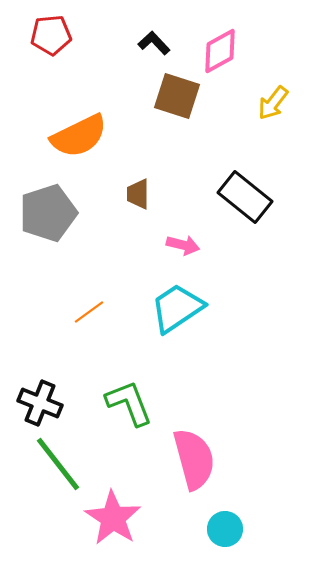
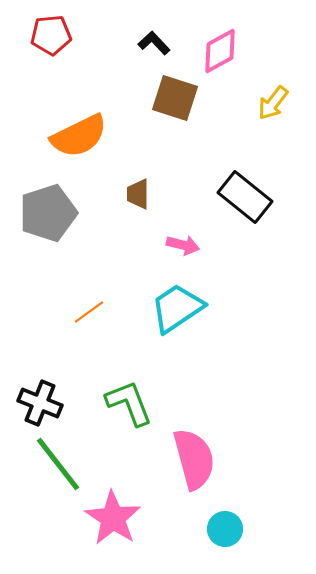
brown square: moved 2 px left, 2 px down
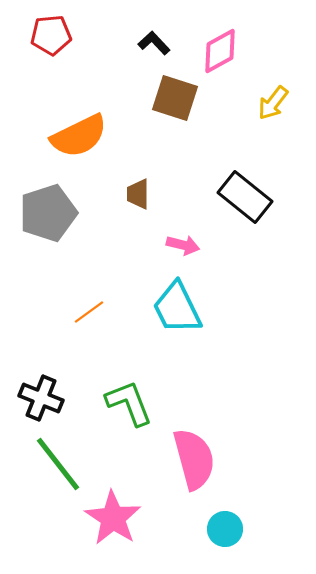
cyan trapezoid: rotated 82 degrees counterclockwise
black cross: moved 1 px right, 5 px up
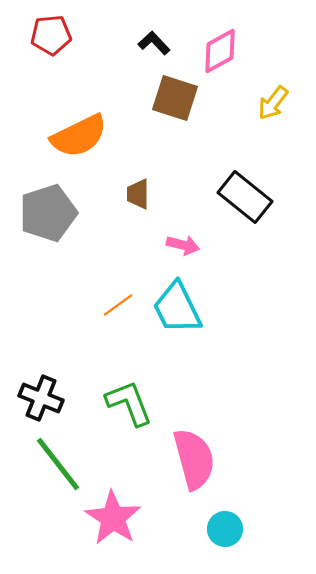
orange line: moved 29 px right, 7 px up
